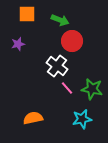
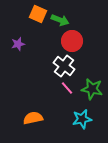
orange square: moved 11 px right; rotated 24 degrees clockwise
white cross: moved 7 px right
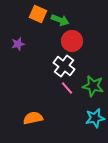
green star: moved 1 px right, 3 px up
cyan star: moved 13 px right, 1 px up
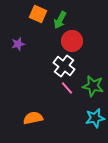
green arrow: rotated 96 degrees clockwise
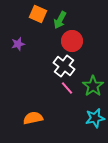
green star: rotated 25 degrees clockwise
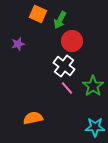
cyan star: moved 9 px down; rotated 12 degrees clockwise
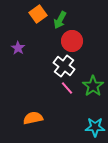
orange square: rotated 30 degrees clockwise
purple star: moved 4 px down; rotated 24 degrees counterclockwise
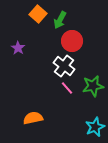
orange square: rotated 12 degrees counterclockwise
green star: rotated 25 degrees clockwise
cyan star: rotated 24 degrees counterclockwise
